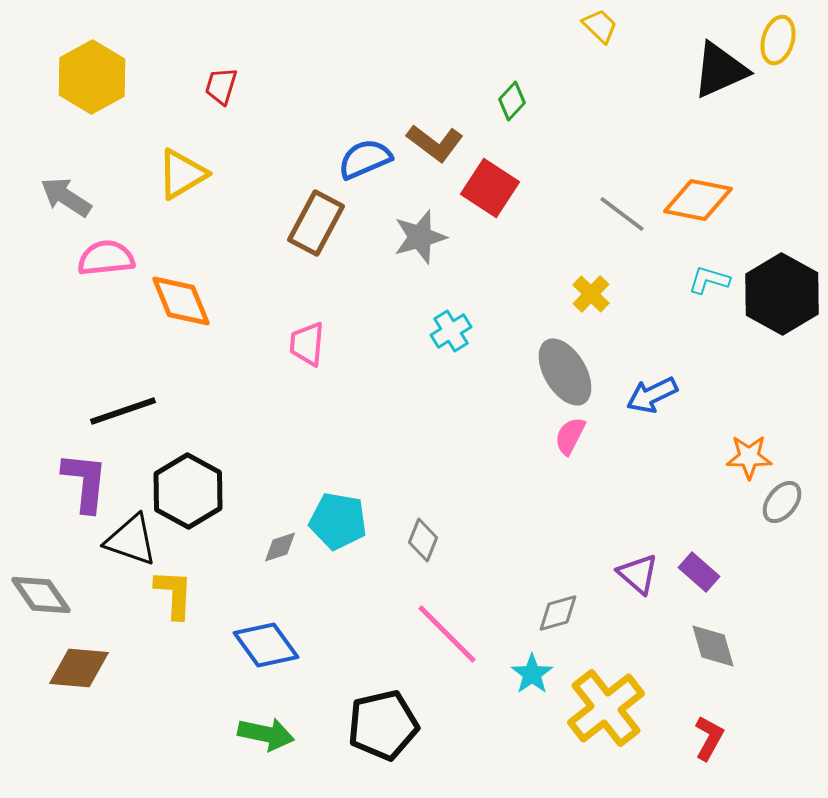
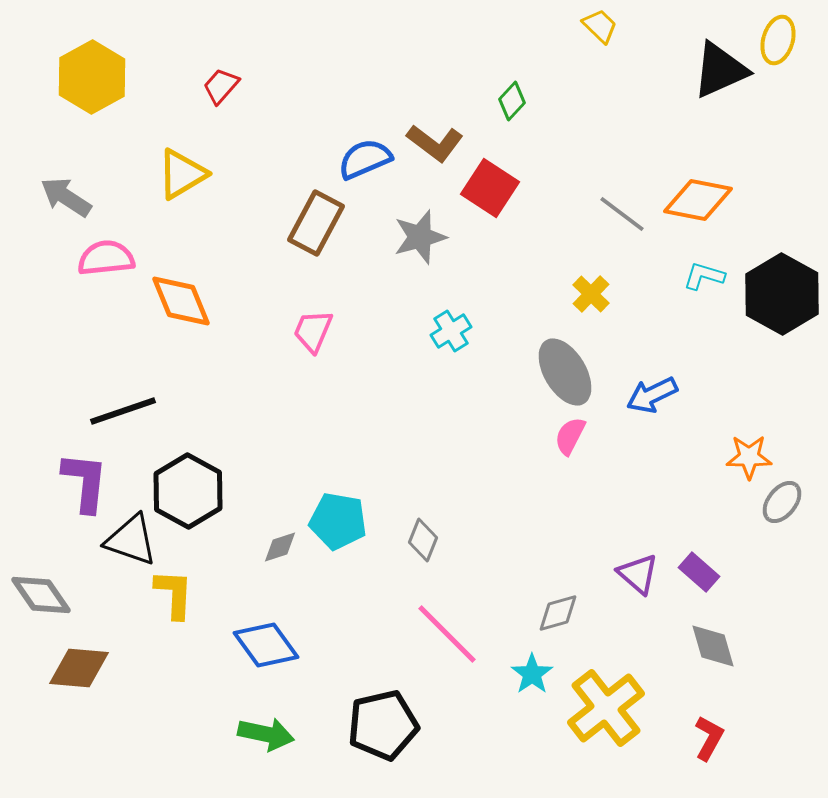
red trapezoid at (221, 86): rotated 24 degrees clockwise
cyan L-shape at (709, 280): moved 5 px left, 4 px up
pink trapezoid at (307, 344): moved 6 px right, 13 px up; rotated 18 degrees clockwise
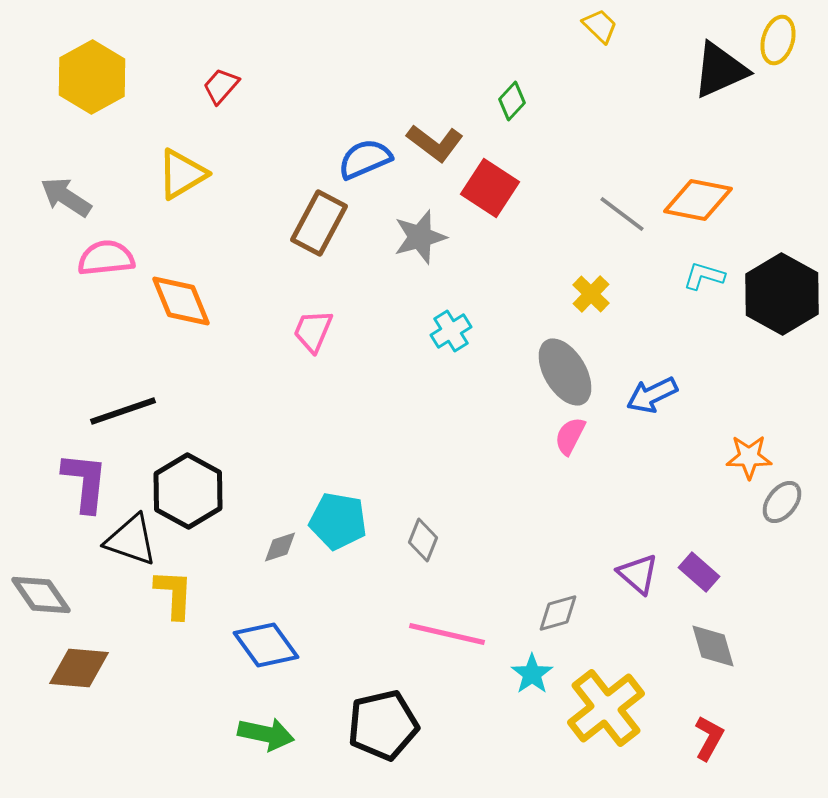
brown rectangle at (316, 223): moved 3 px right
pink line at (447, 634): rotated 32 degrees counterclockwise
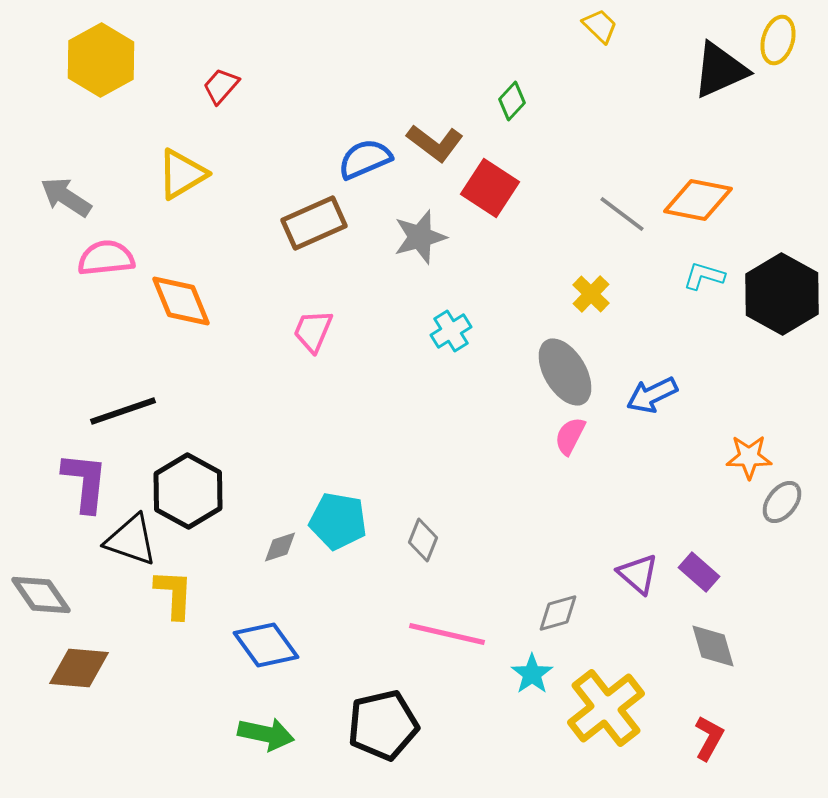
yellow hexagon at (92, 77): moved 9 px right, 17 px up
brown rectangle at (319, 223): moved 5 px left; rotated 38 degrees clockwise
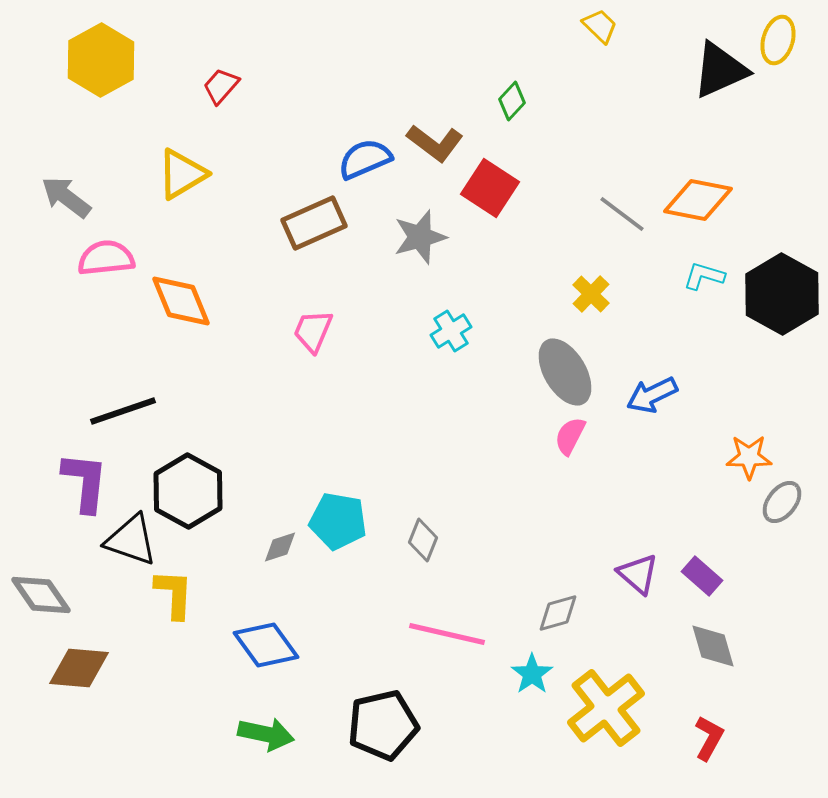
gray arrow at (66, 197): rotated 4 degrees clockwise
purple rectangle at (699, 572): moved 3 px right, 4 px down
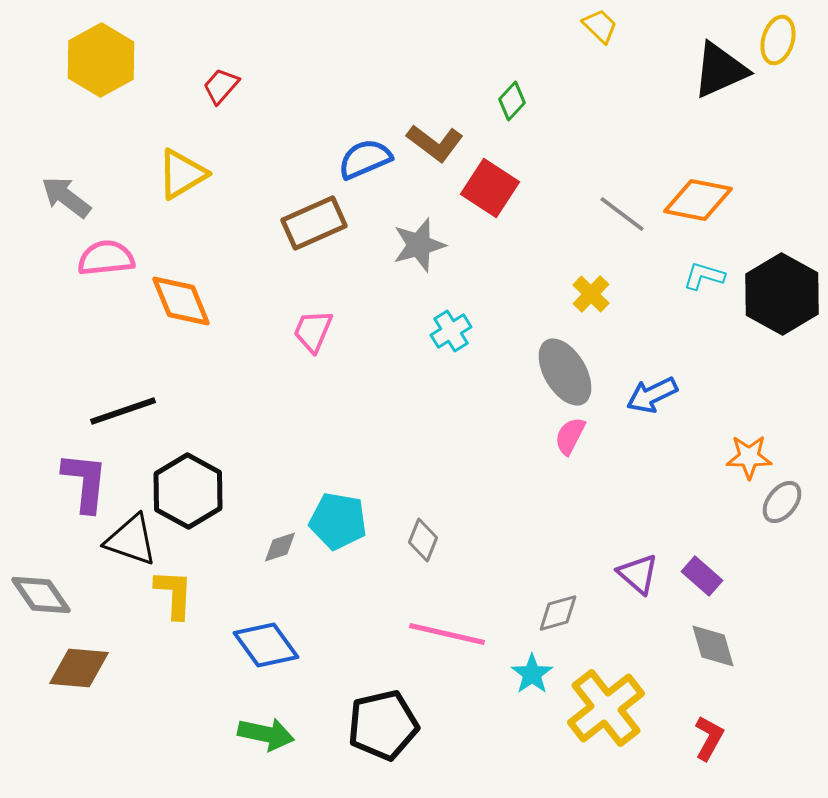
gray star at (420, 237): moved 1 px left, 8 px down
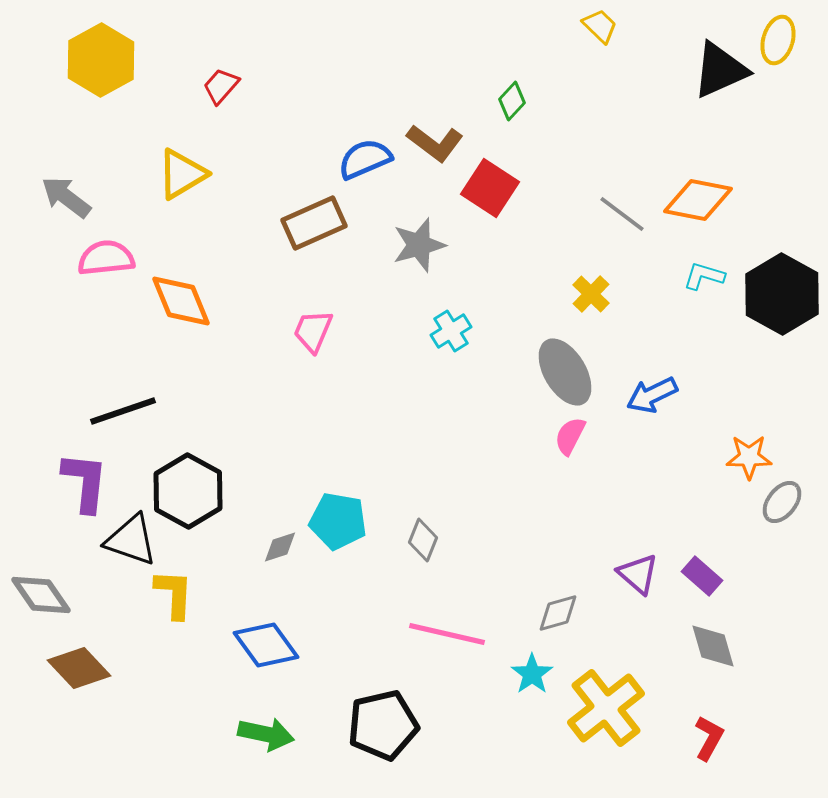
brown diamond at (79, 668): rotated 42 degrees clockwise
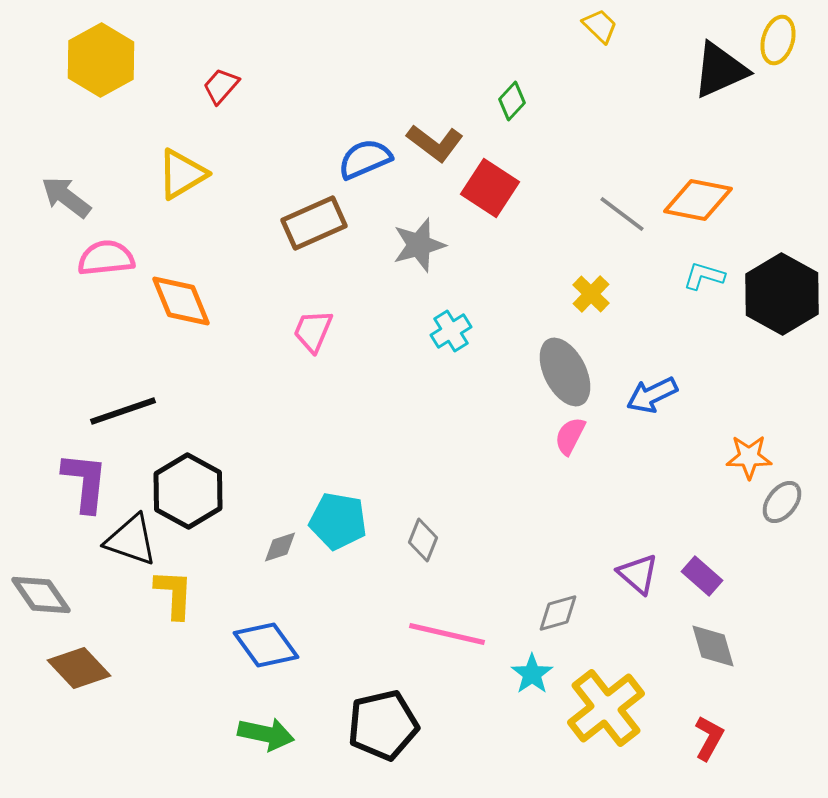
gray ellipse at (565, 372): rotated 4 degrees clockwise
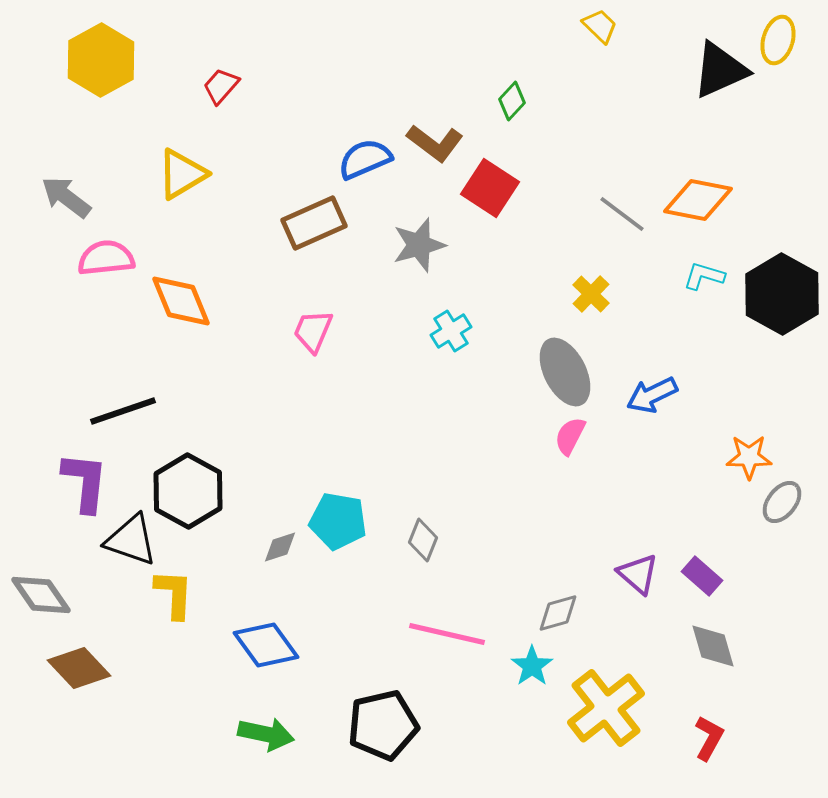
cyan star at (532, 674): moved 8 px up
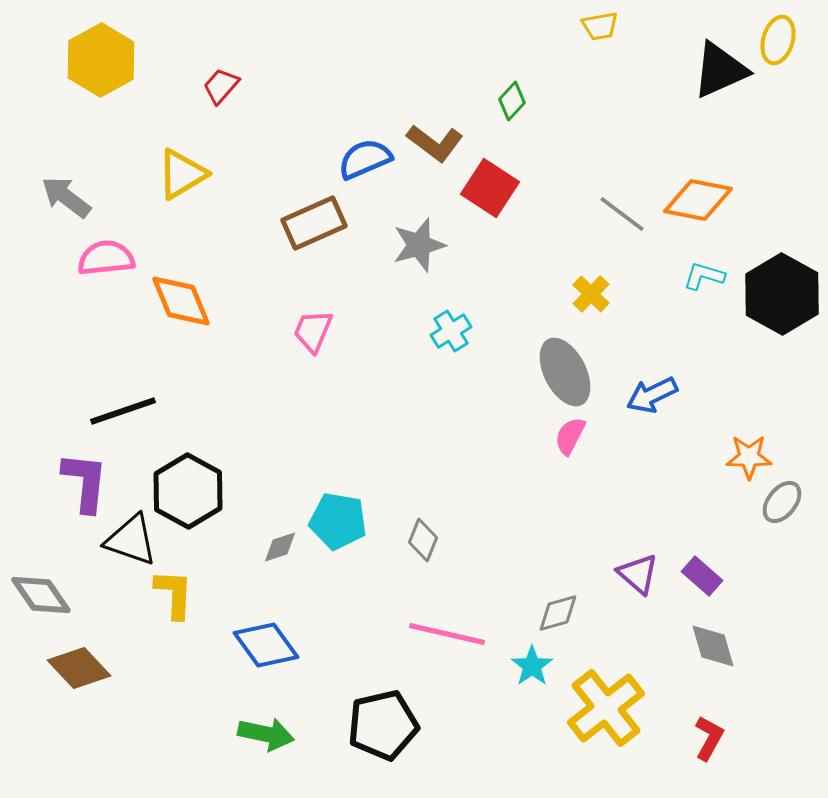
yellow trapezoid at (600, 26): rotated 126 degrees clockwise
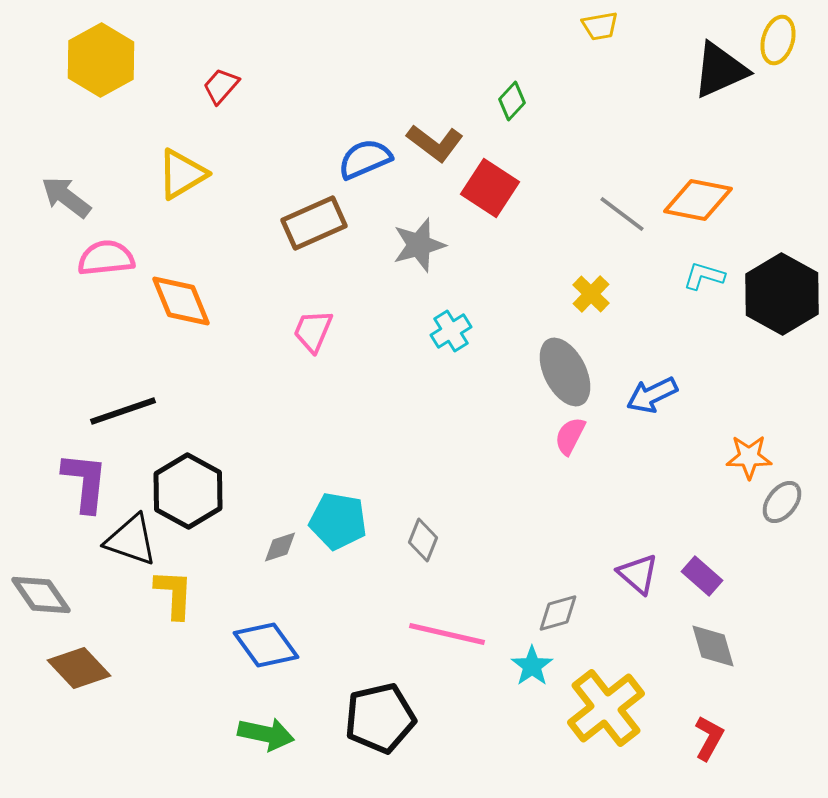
black pentagon at (383, 725): moved 3 px left, 7 px up
